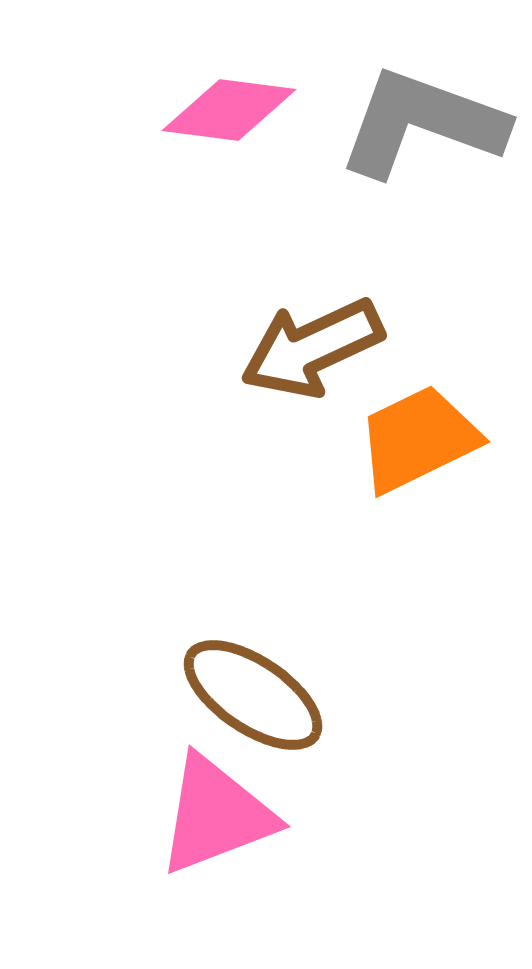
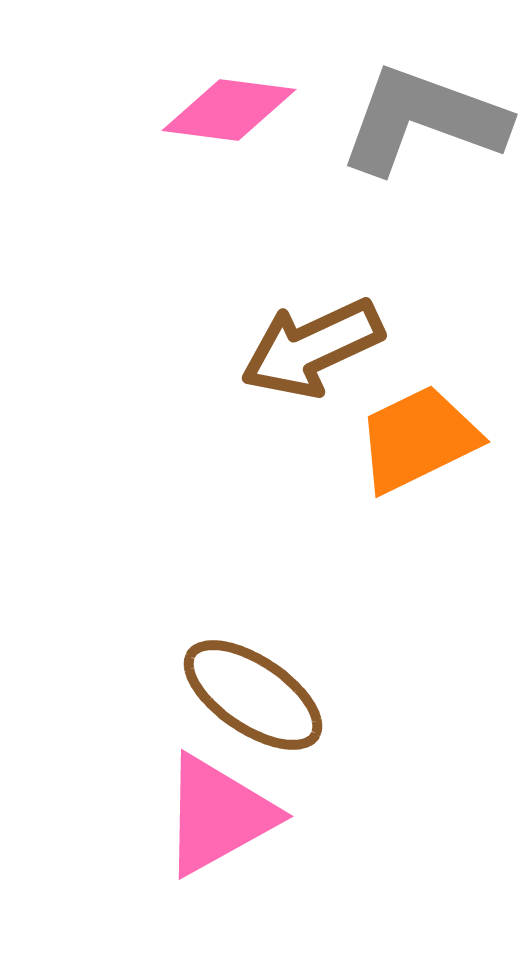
gray L-shape: moved 1 px right, 3 px up
pink triangle: moved 2 px right; rotated 8 degrees counterclockwise
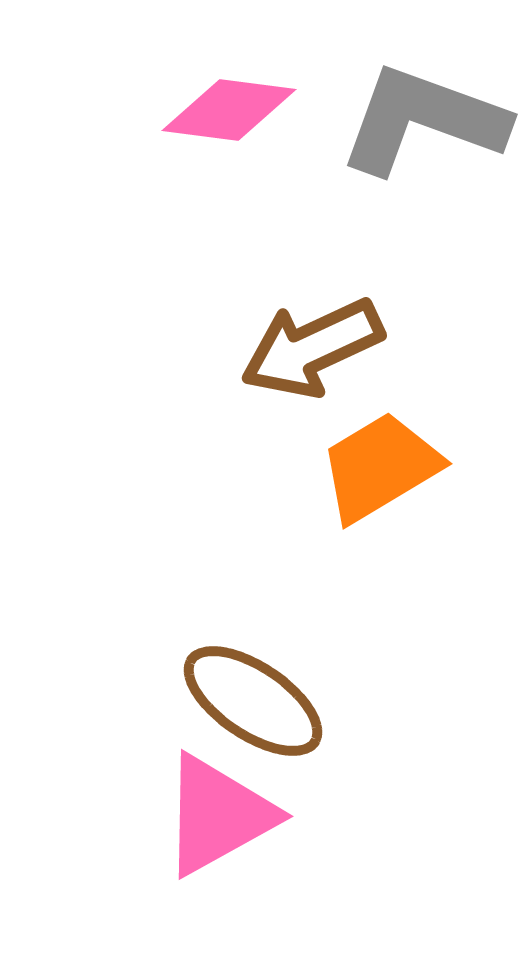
orange trapezoid: moved 38 px left, 28 px down; rotated 5 degrees counterclockwise
brown ellipse: moved 6 px down
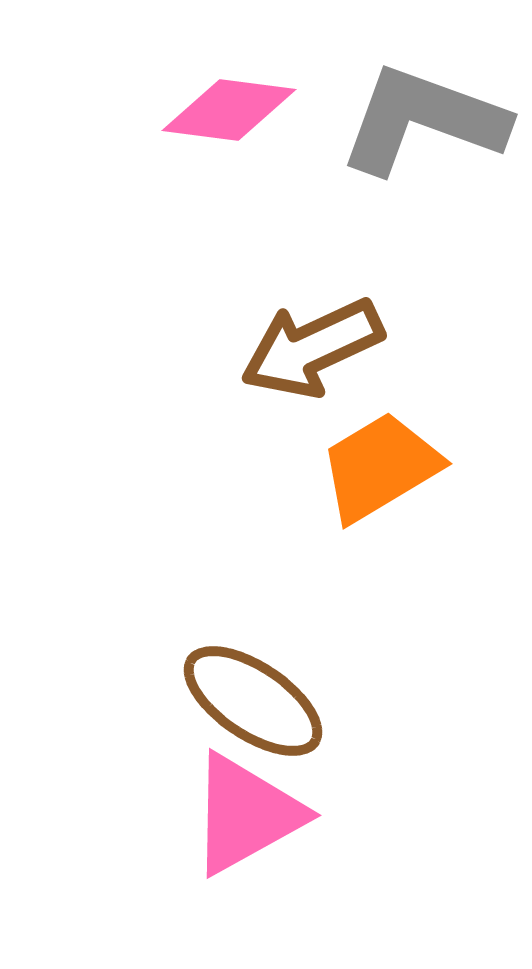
pink triangle: moved 28 px right, 1 px up
